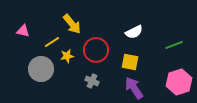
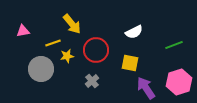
pink triangle: rotated 24 degrees counterclockwise
yellow line: moved 1 px right, 1 px down; rotated 14 degrees clockwise
yellow square: moved 1 px down
gray cross: rotated 24 degrees clockwise
purple arrow: moved 12 px right
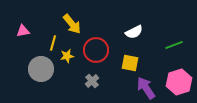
yellow line: rotated 56 degrees counterclockwise
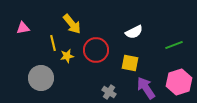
pink triangle: moved 3 px up
yellow line: rotated 28 degrees counterclockwise
gray circle: moved 9 px down
gray cross: moved 17 px right, 11 px down; rotated 16 degrees counterclockwise
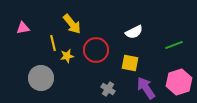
gray cross: moved 1 px left, 3 px up
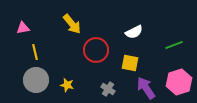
yellow line: moved 18 px left, 9 px down
yellow star: moved 29 px down; rotated 24 degrees clockwise
gray circle: moved 5 px left, 2 px down
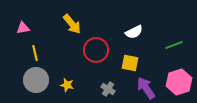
yellow line: moved 1 px down
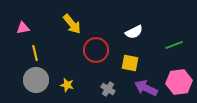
pink hexagon: rotated 10 degrees clockwise
purple arrow: rotated 30 degrees counterclockwise
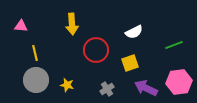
yellow arrow: rotated 35 degrees clockwise
pink triangle: moved 2 px left, 2 px up; rotated 16 degrees clockwise
yellow square: rotated 30 degrees counterclockwise
gray cross: moved 1 px left; rotated 24 degrees clockwise
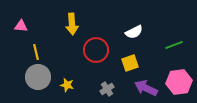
yellow line: moved 1 px right, 1 px up
gray circle: moved 2 px right, 3 px up
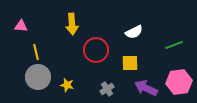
yellow square: rotated 18 degrees clockwise
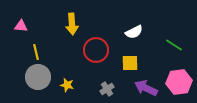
green line: rotated 54 degrees clockwise
